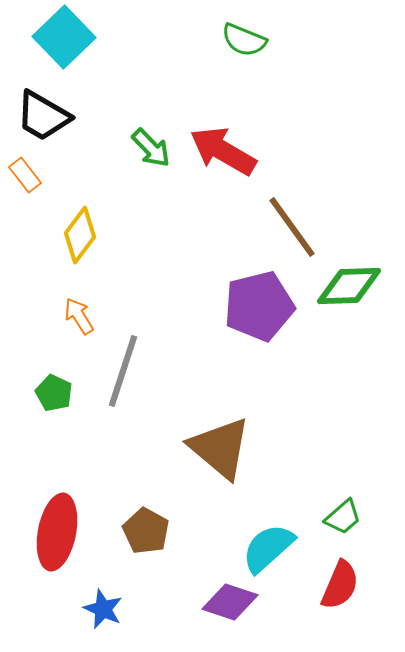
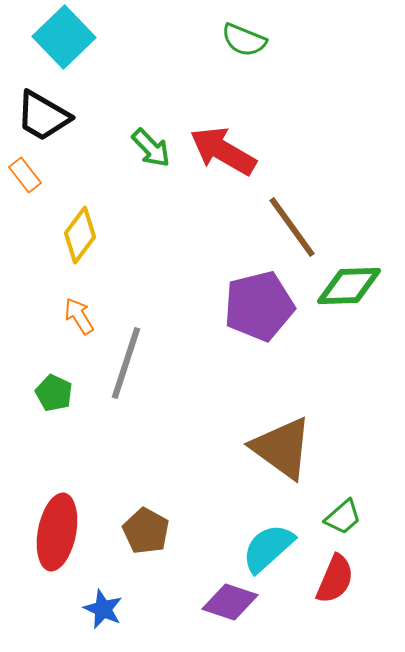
gray line: moved 3 px right, 8 px up
brown triangle: moved 62 px right; rotated 4 degrees counterclockwise
red semicircle: moved 5 px left, 6 px up
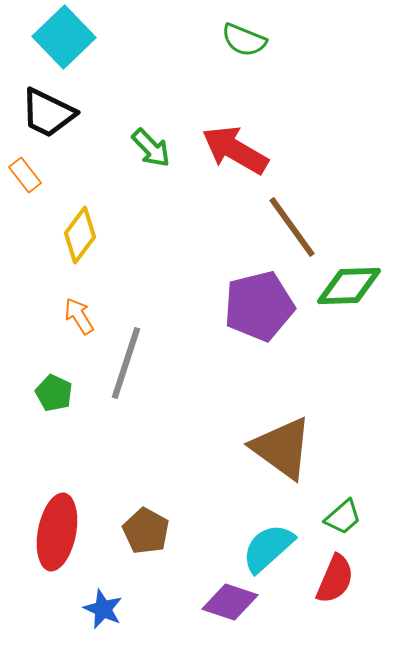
black trapezoid: moved 5 px right, 3 px up; rotated 4 degrees counterclockwise
red arrow: moved 12 px right, 1 px up
